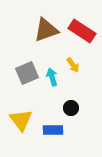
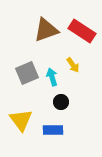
black circle: moved 10 px left, 6 px up
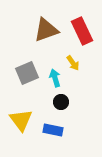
red rectangle: rotated 32 degrees clockwise
yellow arrow: moved 2 px up
cyan arrow: moved 3 px right, 1 px down
blue rectangle: rotated 12 degrees clockwise
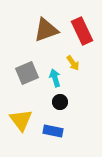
black circle: moved 1 px left
blue rectangle: moved 1 px down
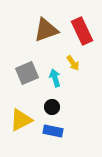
black circle: moved 8 px left, 5 px down
yellow triangle: rotated 40 degrees clockwise
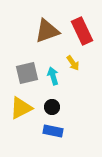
brown triangle: moved 1 px right, 1 px down
gray square: rotated 10 degrees clockwise
cyan arrow: moved 2 px left, 2 px up
yellow triangle: moved 12 px up
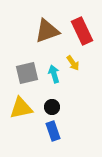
cyan arrow: moved 1 px right, 2 px up
yellow triangle: rotated 15 degrees clockwise
blue rectangle: rotated 60 degrees clockwise
